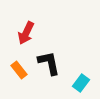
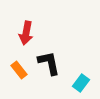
red arrow: rotated 15 degrees counterclockwise
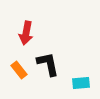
black L-shape: moved 1 px left, 1 px down
cyan rectangle: rotated 48 degrees clockwise
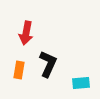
black L-shape: rotated 36 degrees clockwise
orange rectangle: rotated 48 degrees clockwise
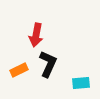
red arrow: moved 10 px right, 2 px down
orange rectangle: rotated 54 degrees clockwise
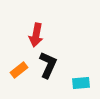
black L-shape: moved 1 px down
orange rectangle: rotated 12 degrees counterclockwise
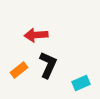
red arrow: rotated 75 degrees clockwise
cyan rectangle: rotated 18 degrees counterclockwise
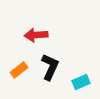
black L-shape: moved 2 px right, 2 px down
cyan rectangle: moved 1 px up
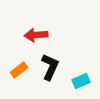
cyan rectangle: moved 1 px up
